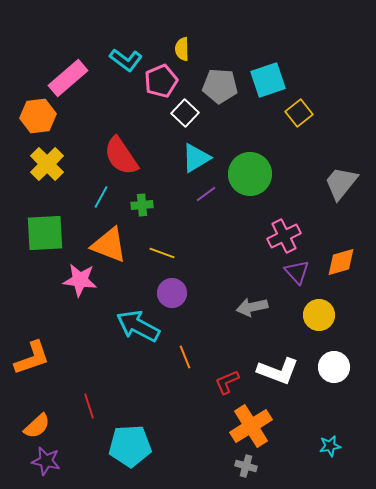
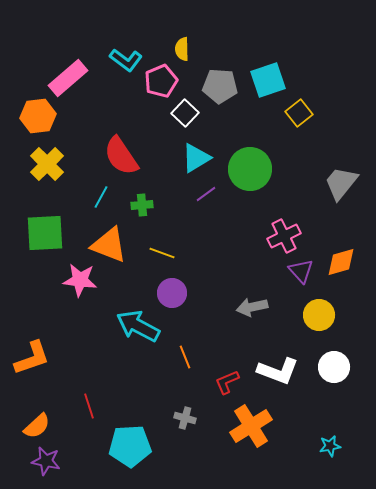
green circle: moved 5 px up
purple triangle: moved 4 px right, 1 px up
gray cross: moved 61 px left, 48 px up
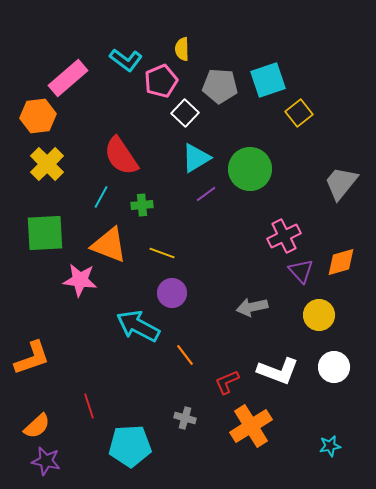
orange line: moved 2 px up; rotated 15 degrees counterclockwise
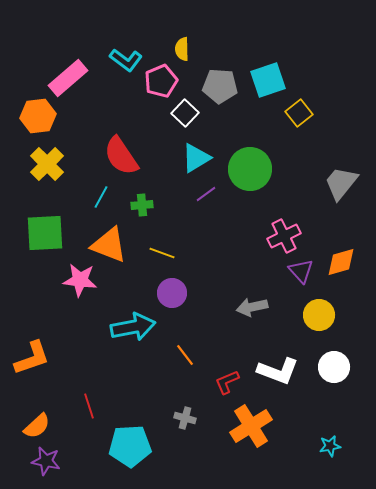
cyan arrow: moved 5 px left, 1 px down; rotated 141 degrees clockwise
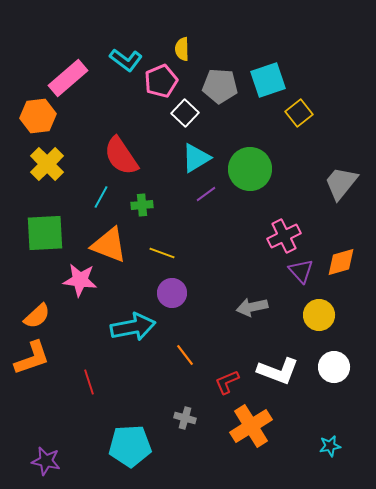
red line: moved 24 px up
orange semicircle: moved 110 px up
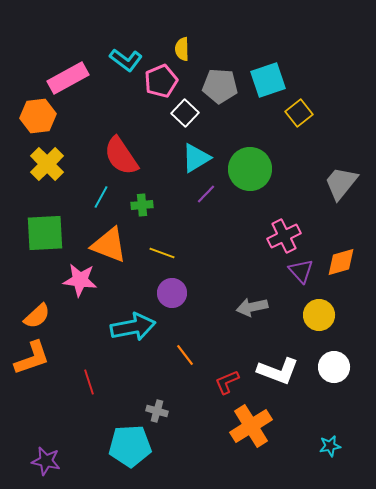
pink rectangle: rotated 12 degrees clockwise
purple line: rotated 10 degrees counterclockwise
gray cross: moved 28 px left, 7 px up
